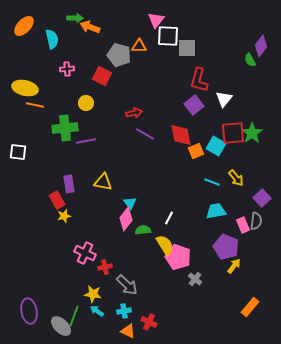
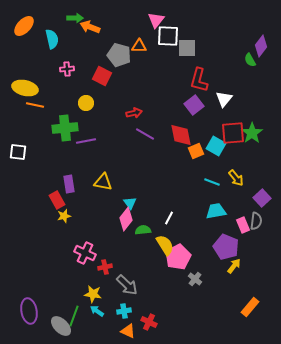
pink pentagon at (178, 257): rotated 25 degrees clockwise
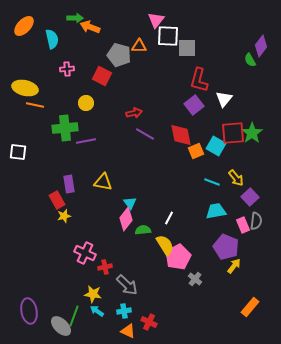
purple square at (262, 198): moved 12 px left, 1 px up
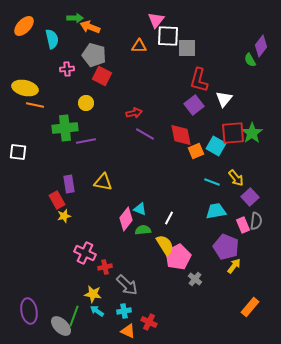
gray pentagon at (119, 55): moved 25 px left
cyan triangle at (130, 203): moved 10 px right, 6 px down; rotated 32 degrees counterclockwise
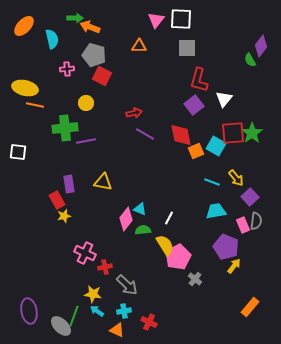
white square at (168, 36): moved 13 px right, 17 px up
orange triangle at (128, 331): moved 11 px left, 1 px up
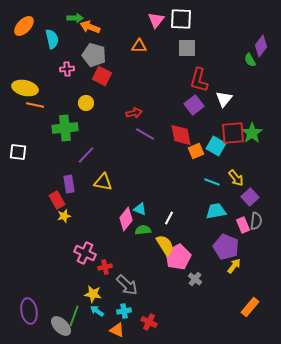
purple line at (86, 141): moved 14 px down; rotated 36 degrees counterclockwise
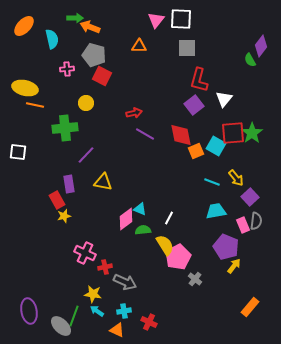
pink diamond at (126, 219): rotated 15 degrees clockwise
gray arrow at (127, 285): moved 2 px left, 3 px up; rotated 20 degrees counterclockwise
